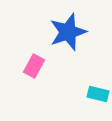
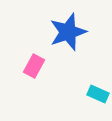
cyan rectangle: rotated 10 degrees clockwise
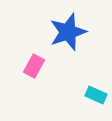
cyan rectangle: moved 2 px left, 1 px down
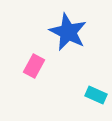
blue star: rotated 27 degrees counterclockwise
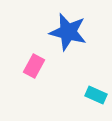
blue star: rotated 12 degrees counterclockwise
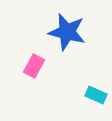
blue star: moved 1 px left
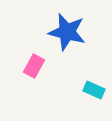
cyan rectangle: moved 2 px left, 5 px up
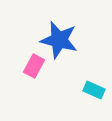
blue star: moved 8 px left, 8 px down
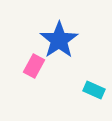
blue star: rotated 24 degrees clockwise
